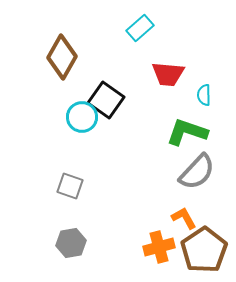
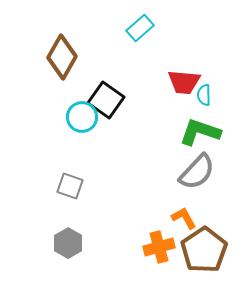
red trapezoid: moved 16 px right, 8 px down
green L-shape: moved 13 px right
gray hexagon: moved 3 px left; rotated 20 degrees counterclockwise
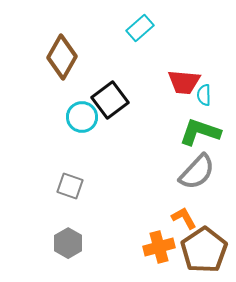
black square: moved 4 px right; rotated 18 degrees clockwise
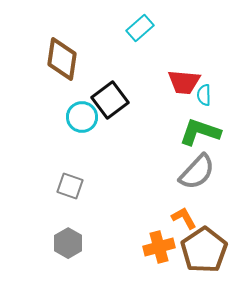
brown diamond: moved 2 px down; rotated 21 degrees counterclockwise
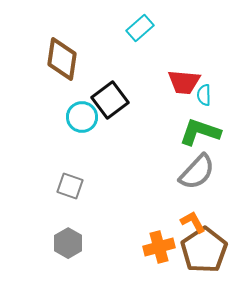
orange L-shape: moved 9 px right, 4 px down
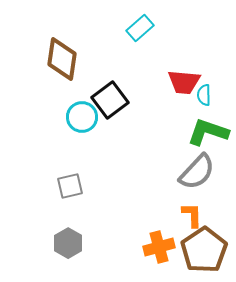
green L-shape: moved 8 px right
gray square: rotated 32 degrees counterclockwise
orange L-shape: moved 1 px left, 7 px up; rotated 28 degrees clockwise
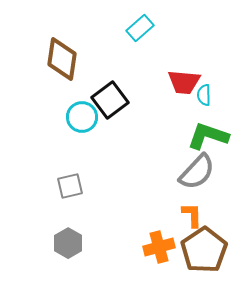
green L-shape: moved 4 px down
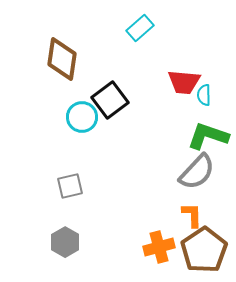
gray hexagon: moved 3 px left, 1 px up
